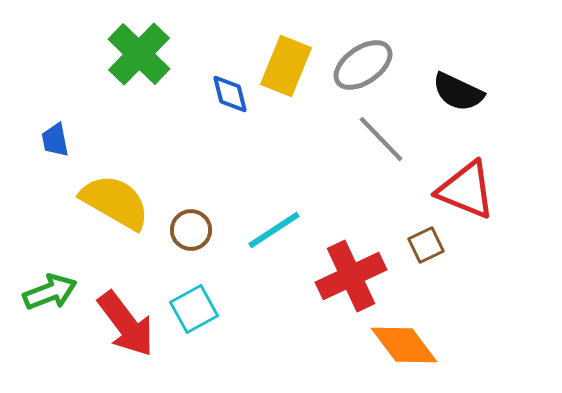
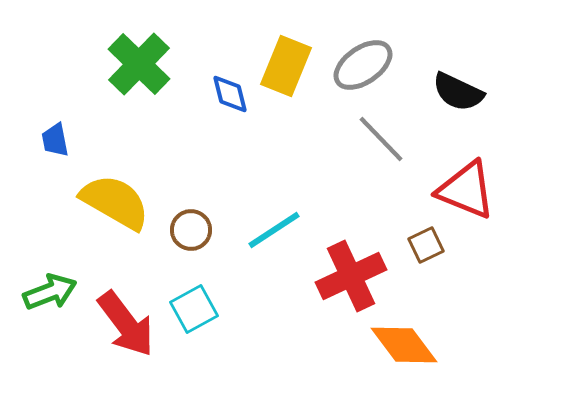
green cross: moved 10 px down
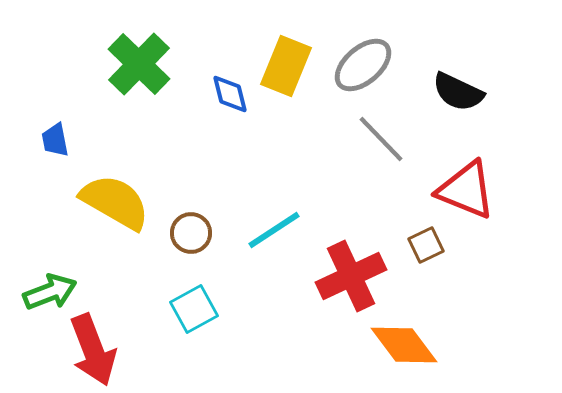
gray ellipse: rotated 6 degrees counterclockwise
brown circle: moved 3 px down
red arrow: moved 33 px left, 26 px down; rotated 16 degrees clockwise
